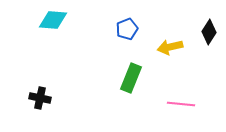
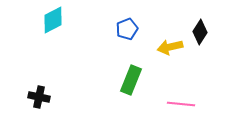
cyan diamond: rotated 32 degrees counterclockwise
black diamond: moved 9 px left
green rectangle: moved 2 px down
black cross: moved 1 px left, 1 px up
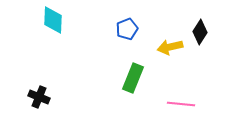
cyan diamond: rotated 60 degrees counterclockwise
green rectangle: moved 2 px right, 2 px up
black cross: rotated 10 degrees clockwise
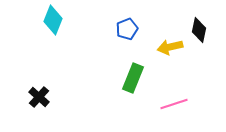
cyan diamond: rotated 20 degrees clockwise
black diamond: moved 1 px left, 2 px up; rotated 20 degrees counterclockwise
black cross: rotated 20 degrees clockwise
pink line: moved 7 px left; rotated 24 degrees counterclockwise
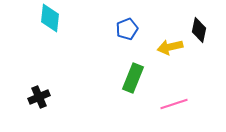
cyan diamond: moved 3 px left, 2 px up; rotated 16 degrees counterclockwise
black cross: rotated 25 degrees clockwise
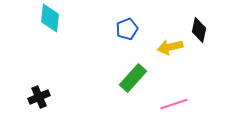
green rectangle: rotated 20 degrees clockwise
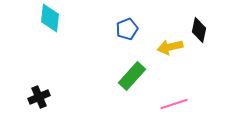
green rectangle: moved 1 px left, 2 px up
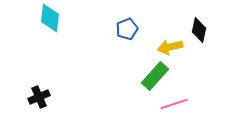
green rectangle: moved 23 px right
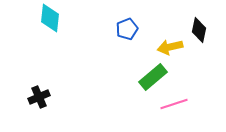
green rectangle: moved 2 px left, 1 px down; rotated 8 degrees clockwise
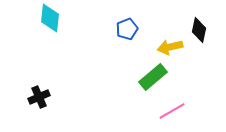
pink line: moved 2 px left, 7 px down; rotated 12 degrees counterclockwise
